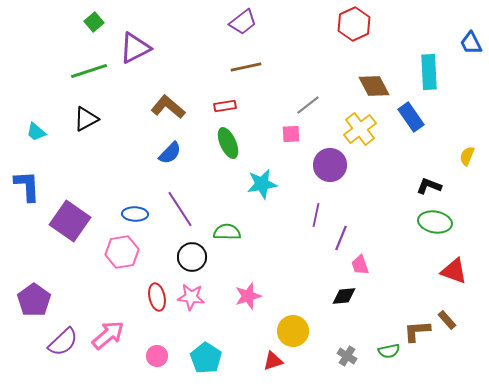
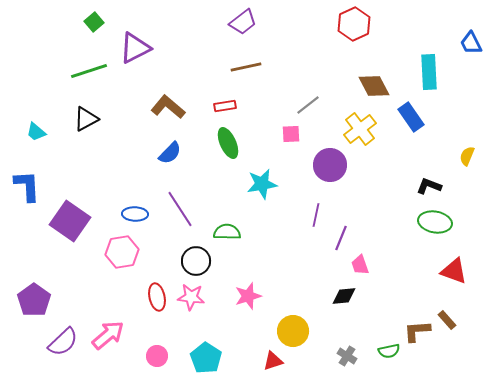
black circle at (192, 257): moved 4 px right, 4 px down
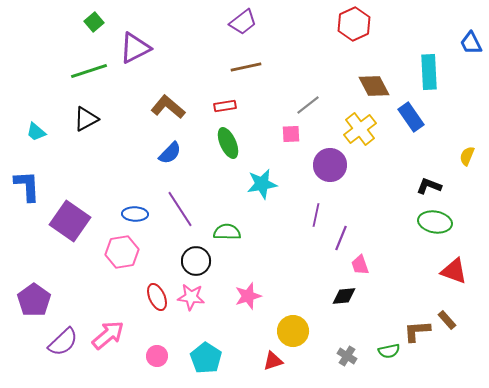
red ellipse at (157, 297): rotated 12 degrees counterclockwise
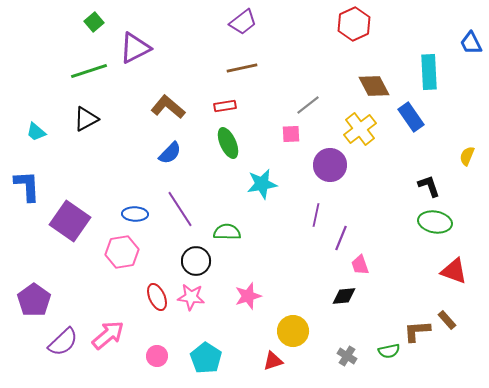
brown line at (246, 67): moved 4 px left, 1 px down
black L-shape at (429, 186): rotated 50 degrees clockwise
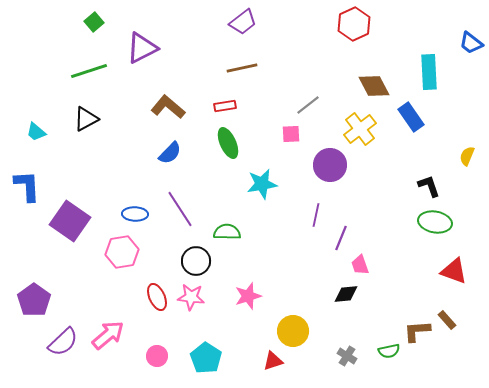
blue trapezoid at (471, 43): rotated 25 degrees counterclockwise
purple triangle at (135, 48): moved 7 px right
black diamond at (344, 296): moved 2 px right, 2 px up
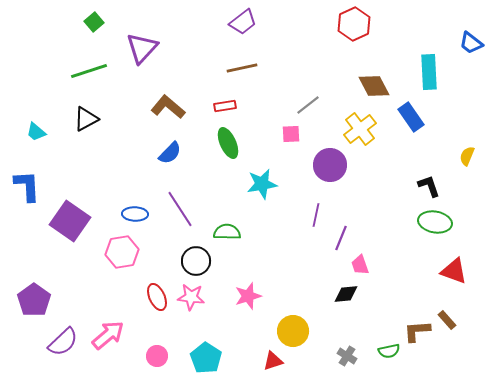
purple triangle at (142, 48): rotated 20 degrees counterclockwise
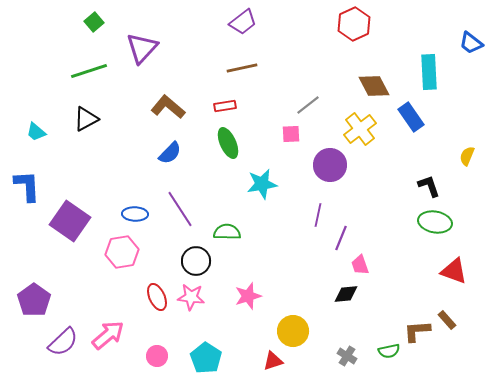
purple line at (316, 215): moved 2 px right
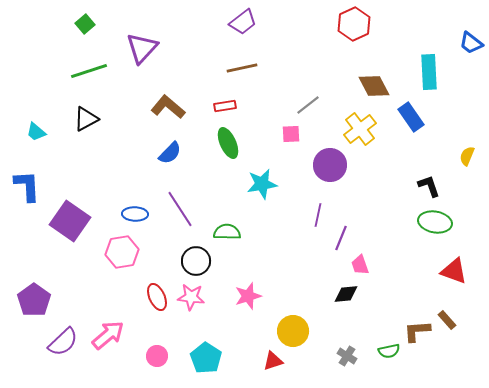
green square at (94, 22): moved 9 px left, 2 px down
